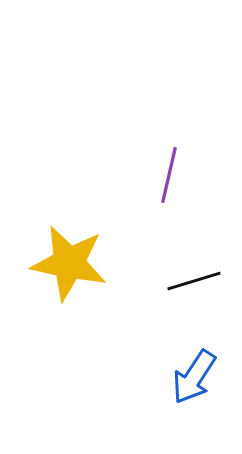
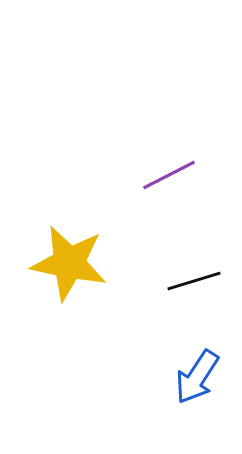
purple line: rotated 50 degrees clockwise
blue arrow: moved 3 px right
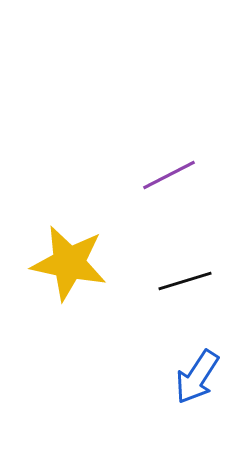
black line: moved 9 px left
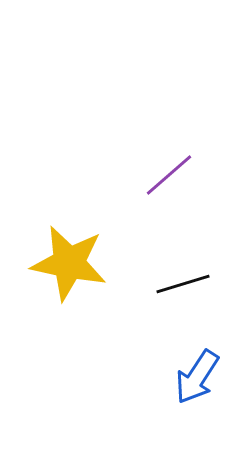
purple line: rotated 14 degrees counterclockwise
black line: moved 2 px left, 3 px down
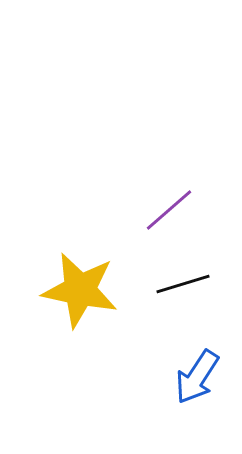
purple line: moved 35 px down
yellow star: moved 11 px right, 27 px down
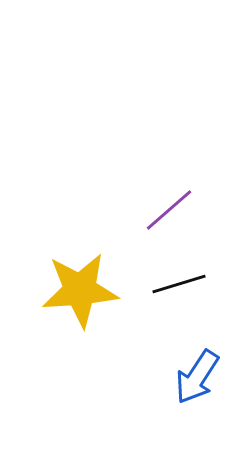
black line: moved 4 px left
yellow star: rotated 16 degrees counterclockwise
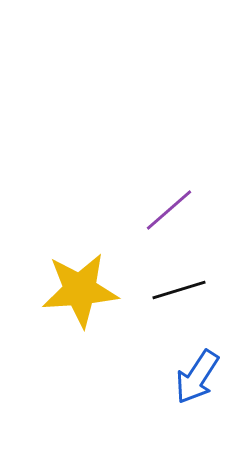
black line: moved 6 px down
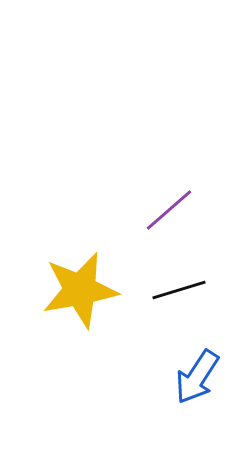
yellow star: rotated 6 degrees counterclockwise
